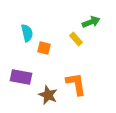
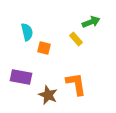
cyan semicircle: moved 1 px up
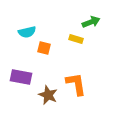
cyan semicircle: rotated 90 degrees clockwise
yellow rectangle: rotated 32 degrees counterclockwise
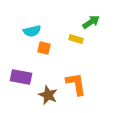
green arrow: rotated 12 degrees counterclockwise
cyan semicircle: moved 5 px right, 1 px up
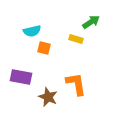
brown star: moved 2 px down
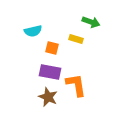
green arrow: rotated 54 degrees clockwise
cyan semicircle: moved 1 px right
orange square: moved 8 px right
purple rectangle: moved 29 px right, 5 px up
orange L-shape: moved 1 px down
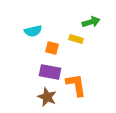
green arrow: rotated 36 degrees counterclockwise
brown star: moved 1 px left
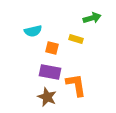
green arrow: moved 1 px right, 4 px up
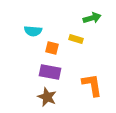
cyan semicircle: rotated 18 degrees clockwise
orange L-shape: moved 16 px right
